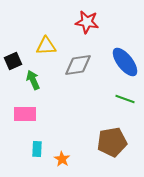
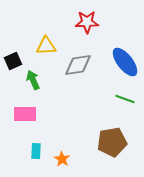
red star: rotated 10 degrees counterclockwise
cyan rectangle: moved 1 px left, 2 px down
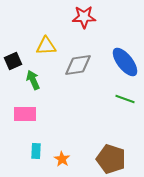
red star: moved 3 px left, 5 px up
brown pentagon: moved 1 px left, 17 px down; rotated 28 degrees clockwise
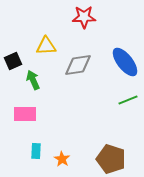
green line: moved 3 px right, 1 px down; rotated 42 degrees counterclockwise
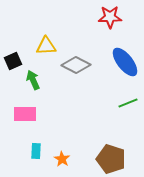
red star: moved 26 px right
gray diamond: moved 2 px left; rotated 36 degrees clockwise
green line: moved 3 px down
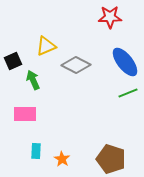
yellow triangle: rotated 20 degrees counterclockwise
green line: moved 10 px up
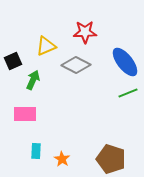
red star: moved 25 px left, 15 px down
green arrow: rotated 48 degrees clockwise
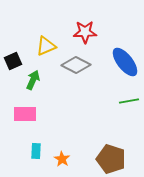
green line: moved 1 px right, 8 px down; rotated 12 degrees clockwise
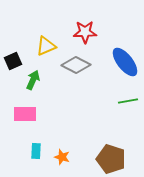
green line: moved 1 px left
orange star: moved 2 px up; rotated 14 degrees counterclockwise
